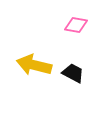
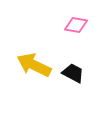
yellow arrow: rotated 12 degrees clockwise
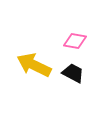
pink diamond: moved 1 px left, 16 px down
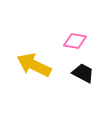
black trapezoid: moved 10 px right
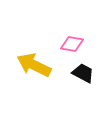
pink diamond: moved 3 px left, 3 px down
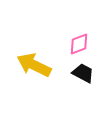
pink diamond: moved 7 px right; rotated 30 degrees counterclockwise
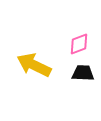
black trapezoid: rotated 25 degrees counterclockwise
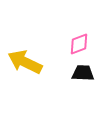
yellow arrow: moved 9 px left, 3 px up
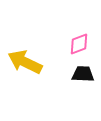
black trapezoid: moved 1 px down
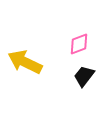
black trapezoid: moved 1 px right, 2 px down; rotated 55 degrees counterclockwise
